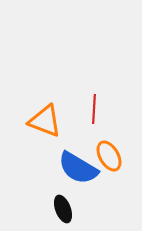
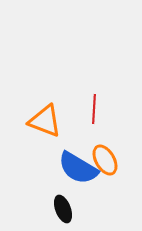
orange ellipse: moved 4 px left, 4 px down
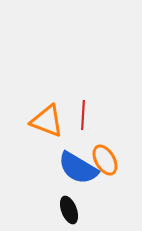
red line: moved 11 px left, 6 px down
orange triangle: moved 2 px right
black ellipse: moved 6 px right, 1 px down
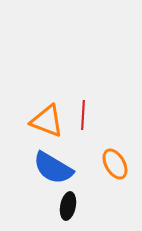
orange ellipse: moved 10 px right, 4 px down
blue semicircle: moved 25 px left
black ellipse: moved 1 px left, 4 px up; rotated 32 degrees clockwise
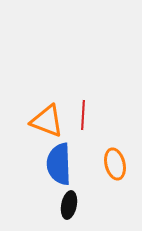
orange ellipse: rotated 16 degrees clockwise
blue semicircle: moved 6 px right, 4 px up; rotated 57 degrees clockwise
black ellipse: moved 1 px right, 1 px up
